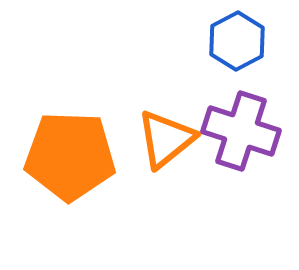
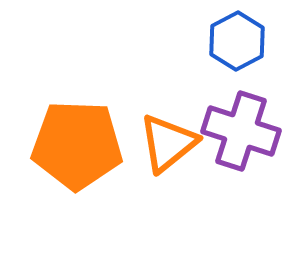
orange triangle: moved 2 px right, 4 px down
orange pentagon: moved 7 px right, 11 px up
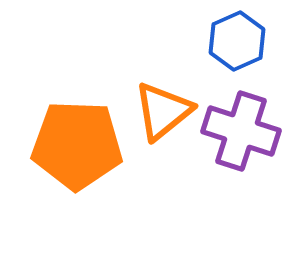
blue hexagon: rotated 4 degrees clockwise
orange triangle: moved 5 px left, 32 px up
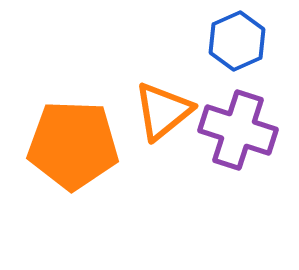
purple cross: moved 3 px left, 1 px up
orange pentagon: moved 4 px left
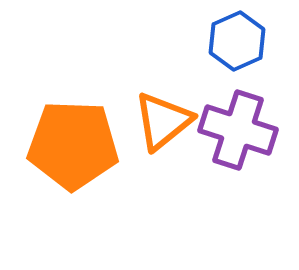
orange triangle: moved 10 px down
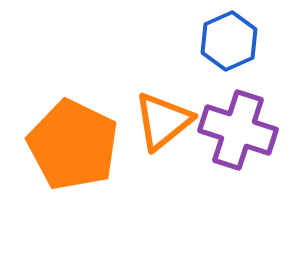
blue hexagon: moved 8 px left
orange pentagon: rotated 24 degrees clockwise
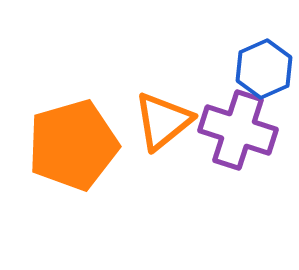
blue hexagon: moved 35 px right, 28 px down
orange pentagon: rotated 30 degrees clockwise
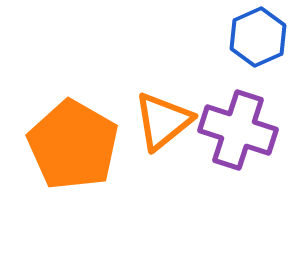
blue hexagon: moved 6 px left, 32 px up
orange pentagon: rotated 26 degrees counterclockwise
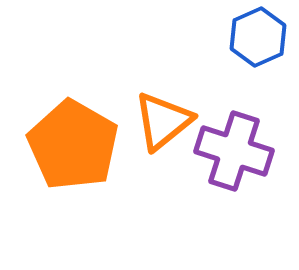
purple cross: moved 4 px left, 21 px down
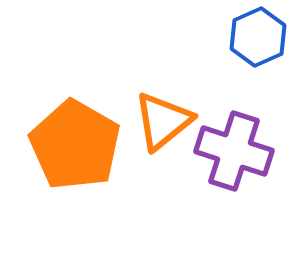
orange pentagon: moved 2 px right
